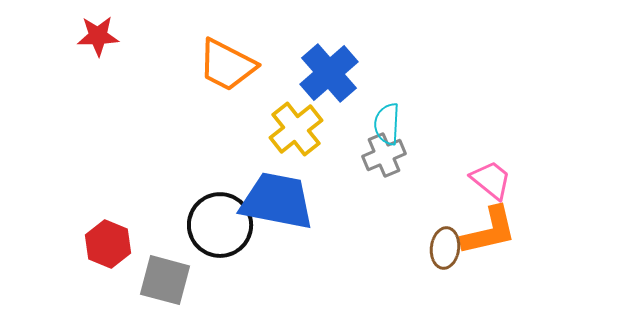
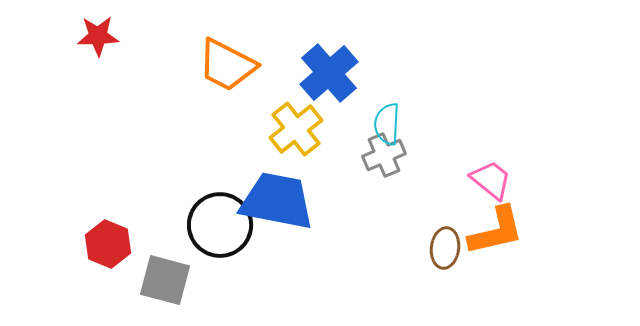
orange L-shape: moved 7 px right
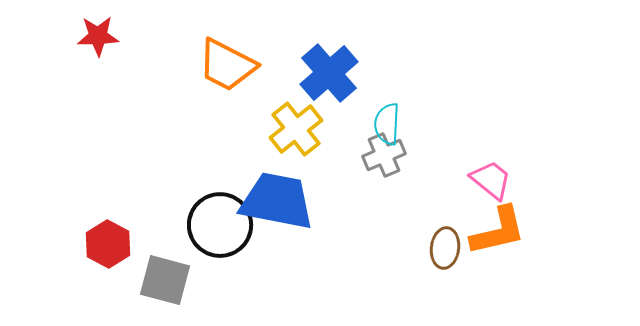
orange L-shape: moved 2 px right
red hexagon: rotated 6 degrees clockwise
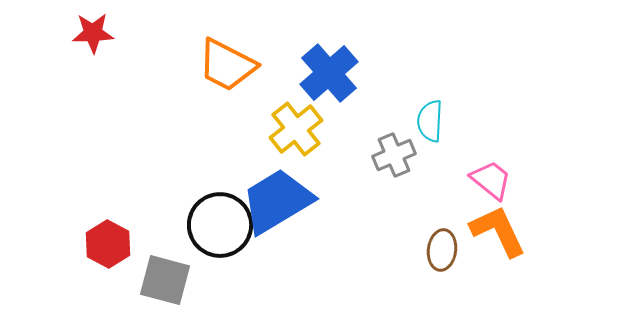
red star: moved 5 px left, 3 px up
cyan semicircle: moved 43 px right, 3 px up
gray cross: moved 10 px right
blue trapezoid: rotated 42 degrees counterclockwise
orange L-shape: rotated 102 degrees counterclockwise
brown ellipse: moved 3 px left, 2 px down
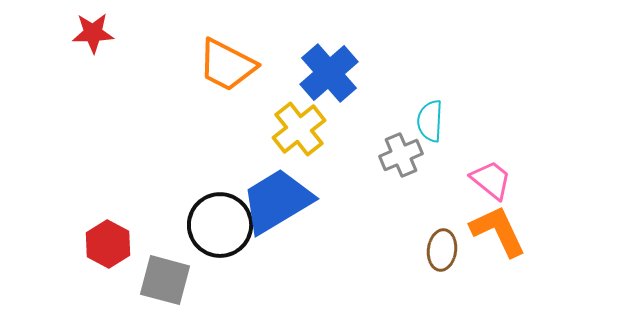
yellow cross: moved 3 px right
gray cross: moved 7 px right
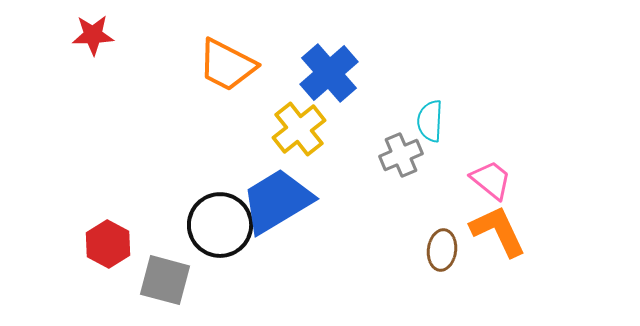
red star: moved 2 px down
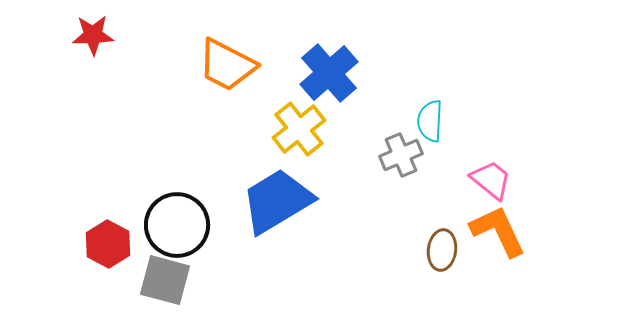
black circle: moved 43 px left
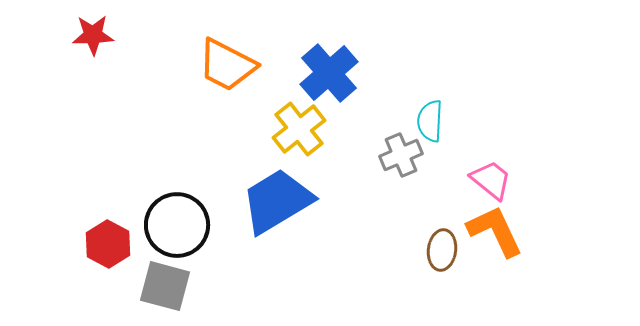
orange L-shape: moved 3 px left
gray square: moved 6 px down
